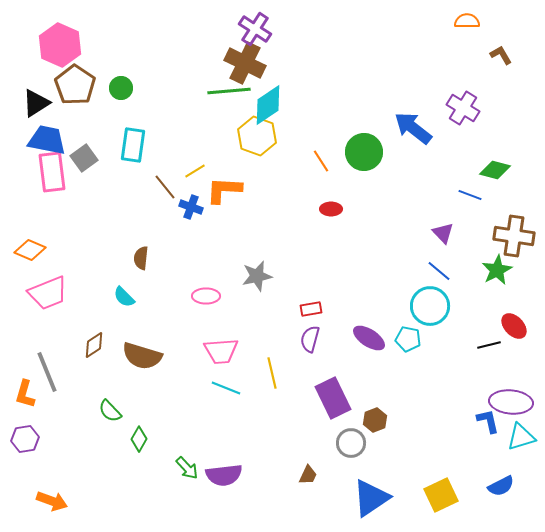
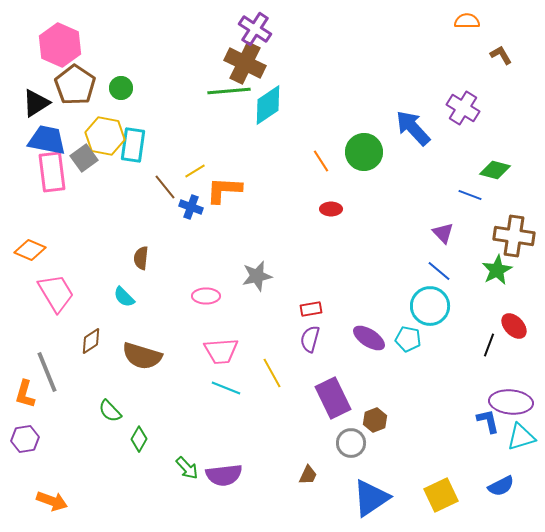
blue arrow at (413, 128): rotated 9 degrees clockwise
yellow hexagon at (257, 136): moved 152 px left; rotated 9 degrees counterclockwise
pink trapezoid at (48, 293): moved 8 px right; rotated 99 degrees counterclockwise
brown diamond at (94, 345): moved 3 px left, 4 px up
black line at (489, 345): rotated 55 degrees counterclockwise
yellow line at (272, 373): rotated 16 degrees counterclockwise
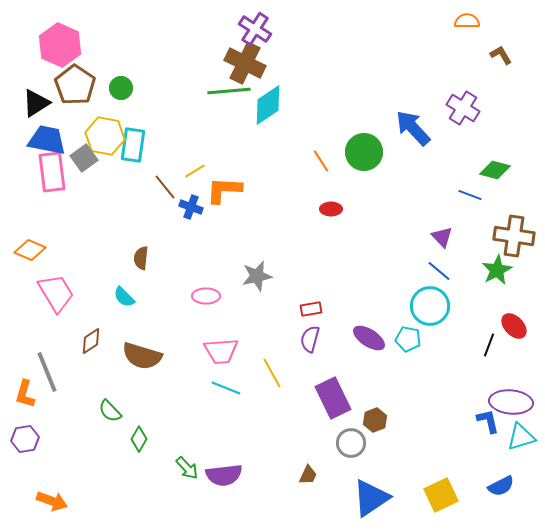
purple triangle at (443, 233): moved 1 px left, 4 px down
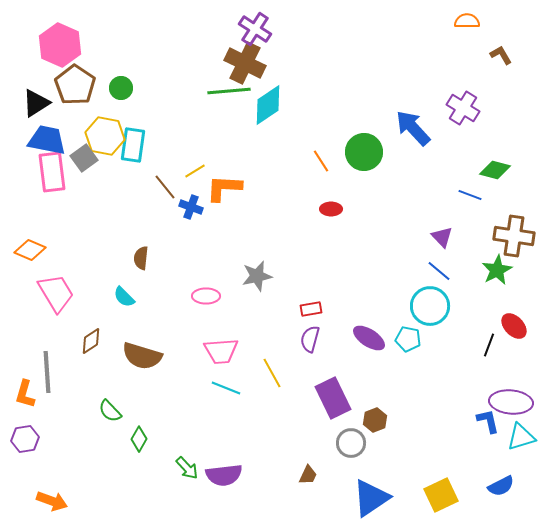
orange L-shape at (224, 190): moved 2 px up
gray line at (47, 372): rotated 18 degrees clockwise
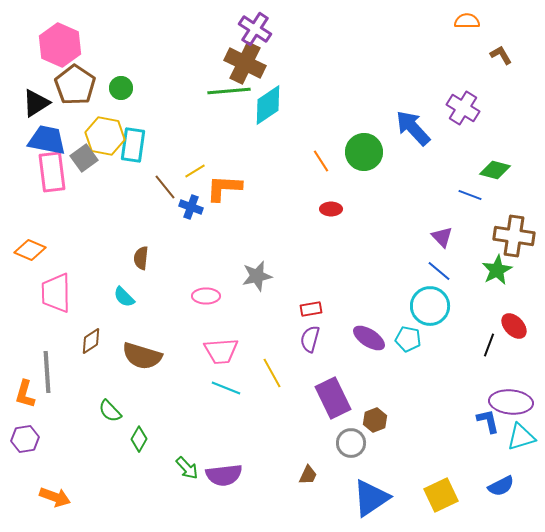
pink trapezoid at (56, 293): rotated 150 degrees counterclockwise
orange arrow at (52, 501): moved 3 px right, 4 px up
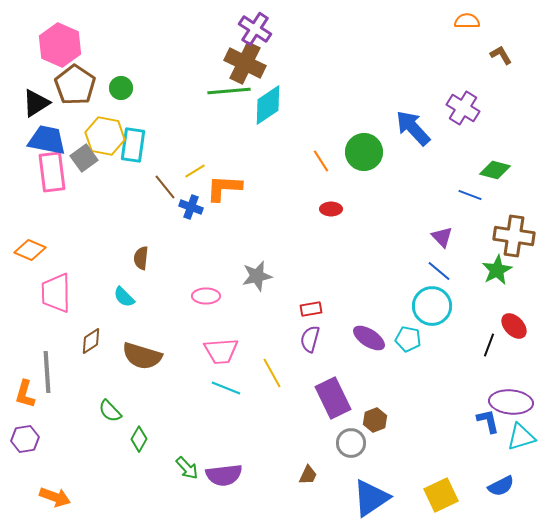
cyan circle at (430, 306): moved 2 px right
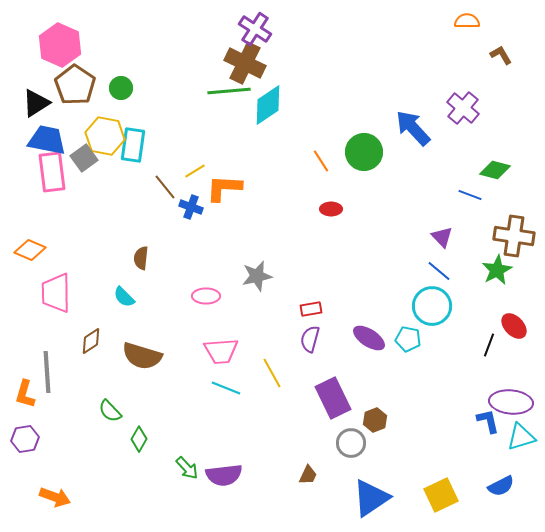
purple cross at (463, 108): rotated 8 degrees clockwise
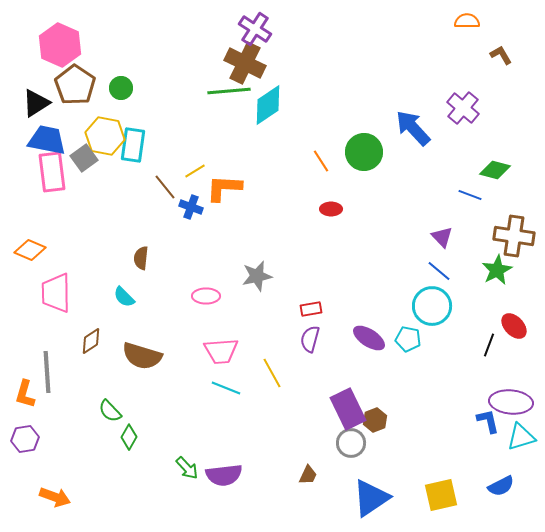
purple rectangle at (333, 398): moved 15 px right, 11 px down
green diamond at (139, 439): moved 10 px left, 2 px up
yellow square at (441, 495): rotated 12 degrees clockwise
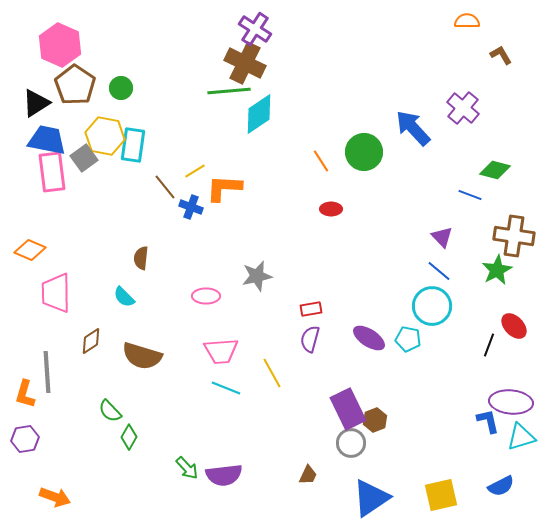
cyan diamond at (268, 105): moved 9 px left, 9 px down
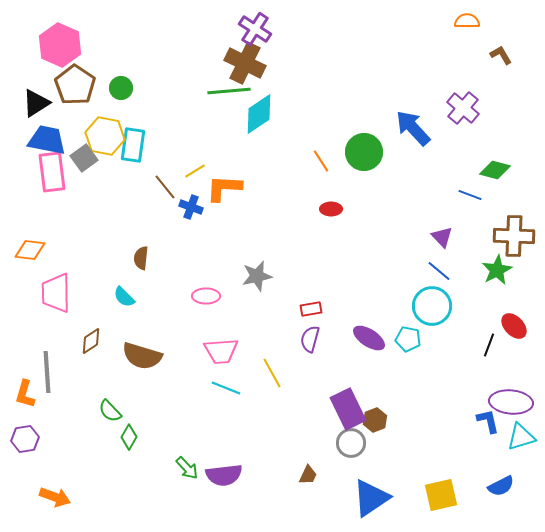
brown cross at (514, 236): rotated 6 degrees counterclockwise
orange diamond at (30, 250): rotated 16 degrees counterclockwise
